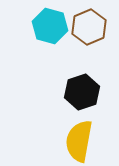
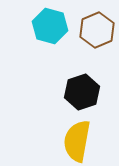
brown hexagon: moved 8 px right, 3 px down
yellow semicircle: moved 2 px left
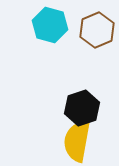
cyan hexagon: moved 1 px up
black hexagon: moved 16 px down
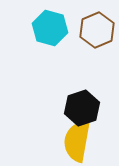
cyan hexagon: moved 3 px down
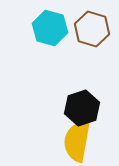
brown hexagon: moved 5 px left, 1 px up; rotated 20 degrees counterclockwise
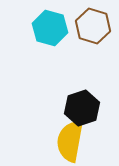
brown hexagon: moved 1 px right, 3 px up
yellow semicircle: moved 7 px left
